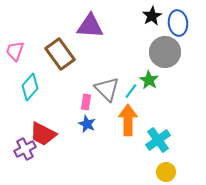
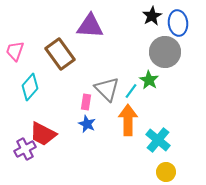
cyan cross: rotated 15 degrees counterclockwise
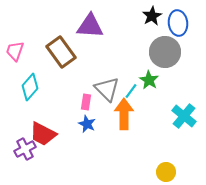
brown rectangle: moved 1 px right, 2 px up
orange arrow: moved 4 px left, 6 px up
cyan cross: moved 26 px right, 24 px up
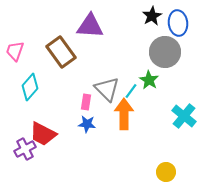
blue star: rotated 18 degrees counterclockwise
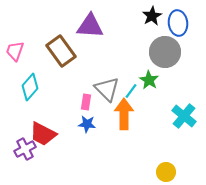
brown rectangle: moved 1 px up
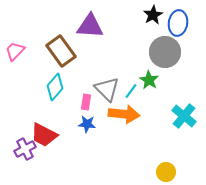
black star: moved 1 px right, 1 px up
blue ellipse: rotated 15 degrees clockwise
pink trapezoid: rotated 25 degrees clockwise
cyan diamond: moved 25 px right
orange arrow: rotated 96 degrees clockwise
red trapezoid: moved 1 px right, 1 px down
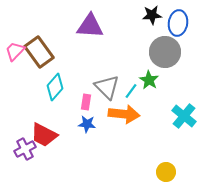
black star: moved 1 px left; rotated 24 degrees clockwise
brown rectangle: moved 22 px left, 1 px down
gray triangle: moved 2 px up
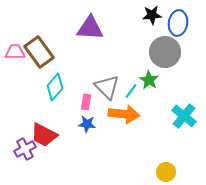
purple triangle: moved 2 px down
pink trapezoid: moved 1 px down; rotated 45 degrees clockwise
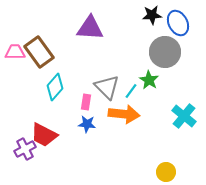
blue ellipse: rotated 35 degrees counterclockwise
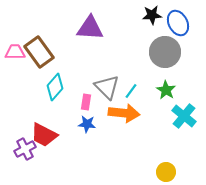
green star: moved 17 px right, 10 px down
orange arrow: moved 1 px up
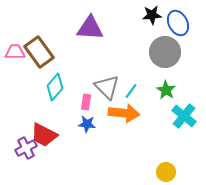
purple cross: moved 1 px right, 1 px up
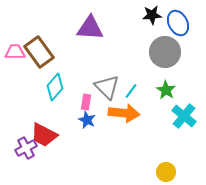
blue star: moved 4 px up; rotated 18 degrees clockwise
